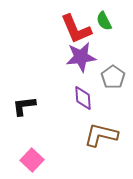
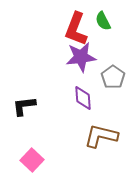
green semicircle: moved 1 px left
red L-shape: rotated 44 degrees clockwise
brown L-shape: moved 1 px down
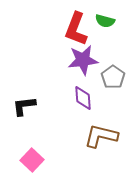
green semicircle: moved 2 px right; rotated 48 degrees counterclockwise
purple star: moved 2 px right, 3 px down
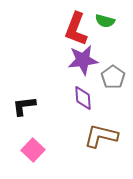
pink square: moved 1 px right, 10 px up
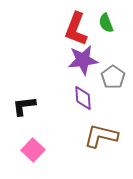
green semicircle: moved 1 px right, 2 px down; rotated 54 degrees clockwise
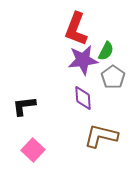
green semicircle: moved 28 px down; rotated 132 degrees counterclockwise
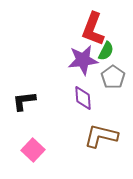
red L-shape: moved 17 px right
black L-shape: moved 5 px up
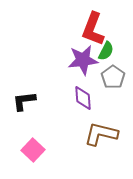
brown L-shape: moved 2 px up
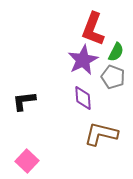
green semicircle: moved 10 px right, 1 px down
purple star: rotated 20 degrees counterclockwise
gray pentagon: rotated 15 degrees counterclockwise
pink square: moved 6 px left, 11 px down
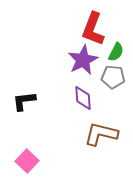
gray pentagon: rotated 15 degrees counterclockwise
